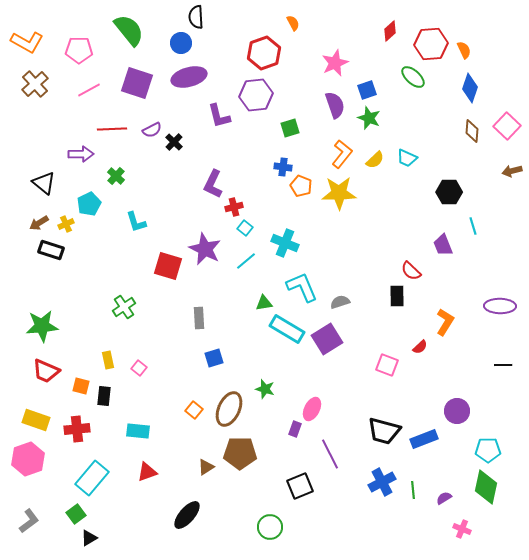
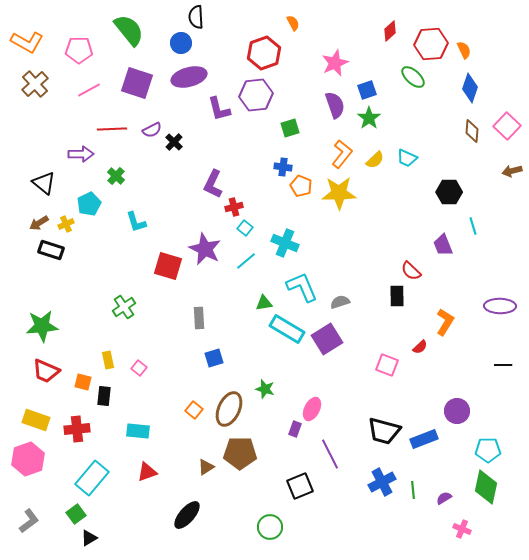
purple L-shape at (219, 116): moved 7 px up
green star at (369, 118): rotated 15 degrees clockwise
orange square at (81, 386): moved 2 px right, 4 px up
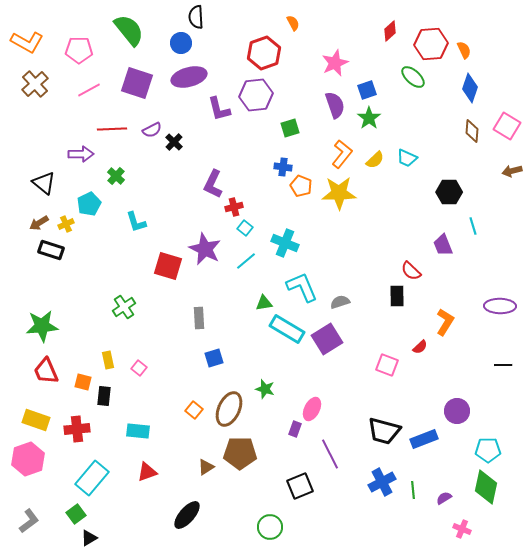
pink square at (507, 126): rotated 12 degrees counterclockwise
red trapezoid at (46, 371): rotated 44 degrees clockwise
